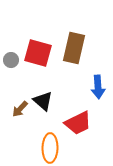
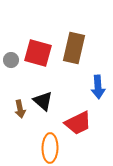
brown arrow: rotated 54 degrees counterclockwise
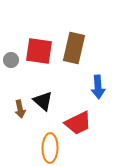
red square: moved 1 px right, 2 px up; rotated 8 degrees counterclockwise
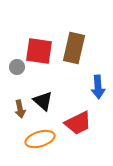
gray circle: moved 6 px right, 7 px down
orange ellipse: moved 10 px left, 9 px up; rotated 72 degrees clockwise
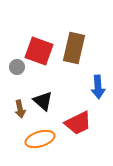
red square: rotated 12 degrees clockwise
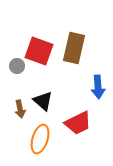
gray circle: moved 1 px up
orange ellipse: rotated 56 degrees counterclockwise
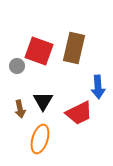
black triangle: rotated 20 degrees clockwise
red trapezoid: moved 1 px right, 10 px up
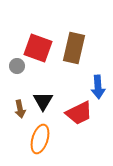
red square: moved 1 px left, 3 px up
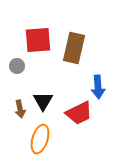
red square: moved 8 px up; rotated 24 degrees counterclockwise
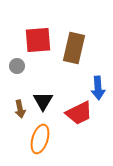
blue arrow: moved 1 px down
